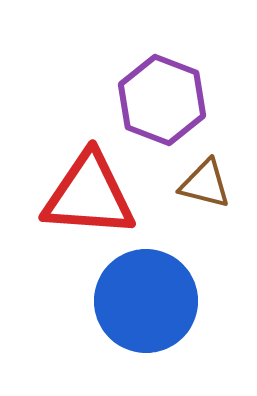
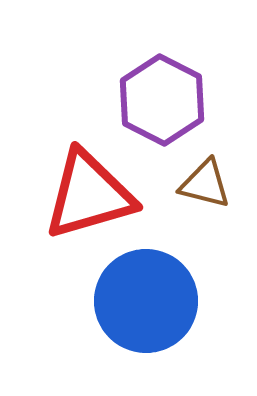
purple hexagon: rotated 6 degrees clockwise
red triangle: rotated 20 degrees counterclockwise
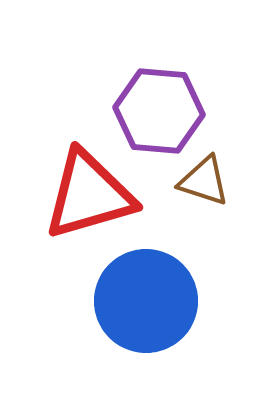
purple hexagon: moved 3 px left, 11 px down; rotated 22 degrees counterclockwise
brown triangle: moved 1 px left, 3 px up; rotated 4 degrees clockwise
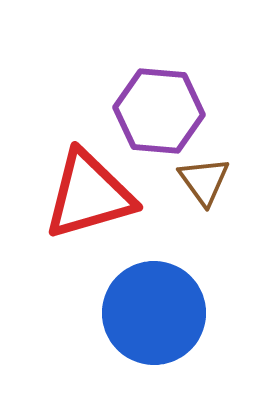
brown triangle: rotated 36 degrees clockwise
blue circle: moved 8 px right, 12 px down
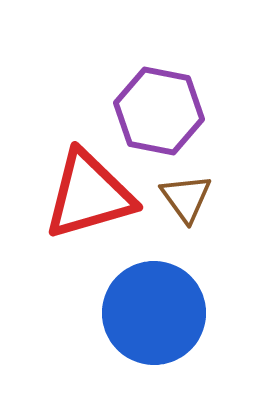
purple hexagon: rotated 6 degrees clockwise
brown triangle: moved 18 px left, 17 px down
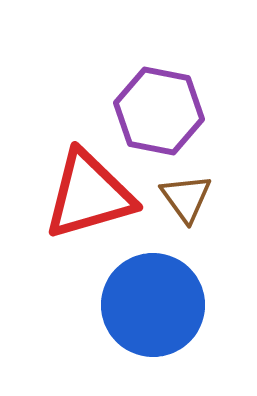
blue circle: moved 1 px left, 8 px up
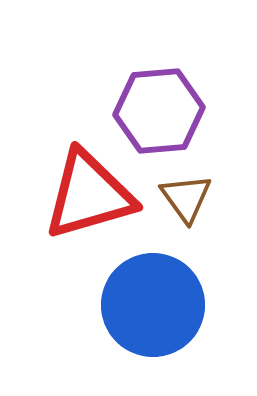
purple hexagon: rotated 16 degrees counterclockwise
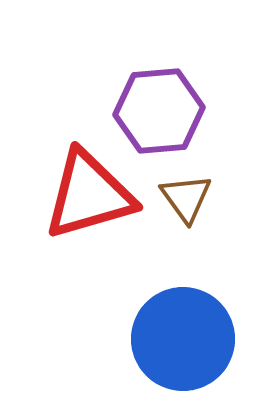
blue circle: moved 30 px right, 34 px down
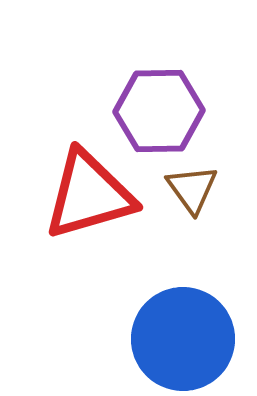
purple hexagon: rotated 4 degrees clockwise
brown triangle: moved 6 px right, 9 px up
